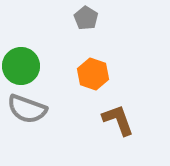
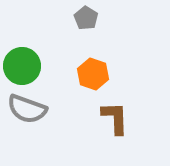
green circle: moved 1 px right
brown L-shape: moved 3 px left, 2 px up; rotated 18 degrees clockwise
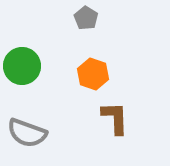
gray semicircle: moved 24 px down
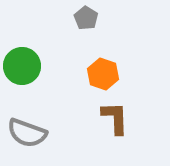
orange hexagon: moved 10 px right
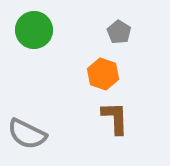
gray pentagon: moved 33 px right, 14 px down
green circle: moved 12 px right, 36 px up
gray semicircle: moved 1 px down; rotated 6 degrees clockwise
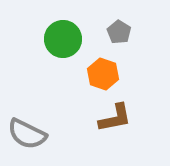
green circle: moved 29 px right, 9 px down
brown L-shape: rotated 81 degrees clockwise
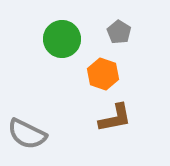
green circle: moved 1 px left
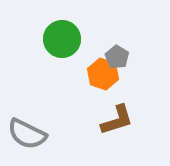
gray pentagon: moved 2 px left, 25 px down
brown L-shape: moved 2 px right, 2 px down; rotated 6 degrees counterclockwise
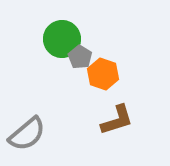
gray pentagon: moved 37 px left
gray semicircle: rotated 66 degrees counterclockwise
